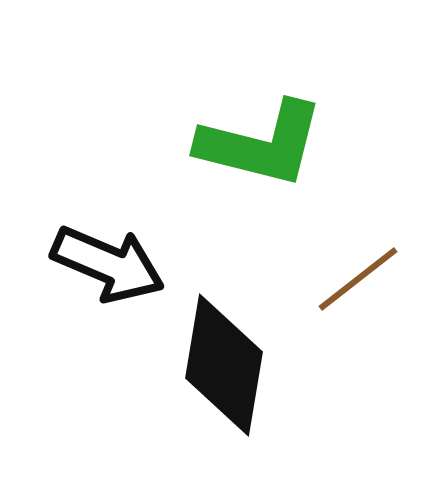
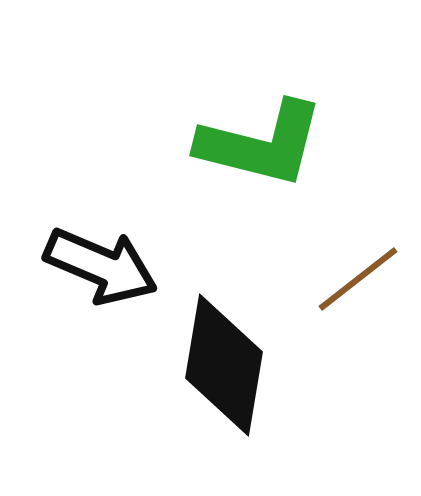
black arrow: moved 7 px left, 2 px down
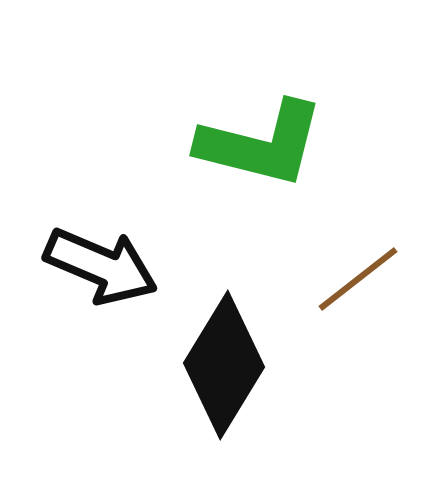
black diamond: rotated 22 degrees clockwise
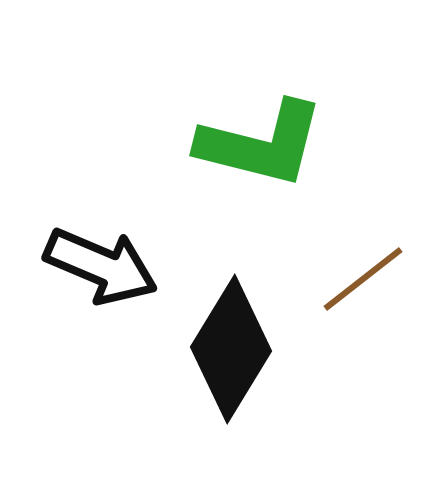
brown line: moved 5 px right
black diamond: moved 7 px right, 16 px up
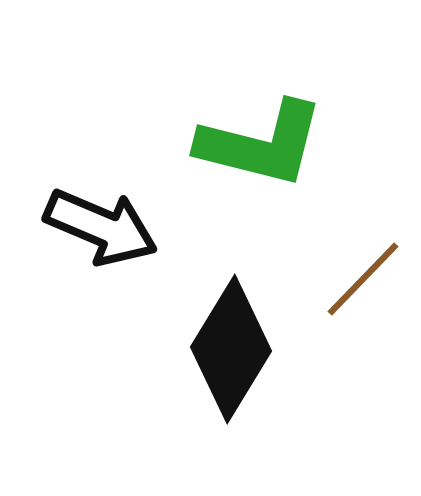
black arrow: moved 39 px up
brown line: rotated 8 degrees counterclockwise
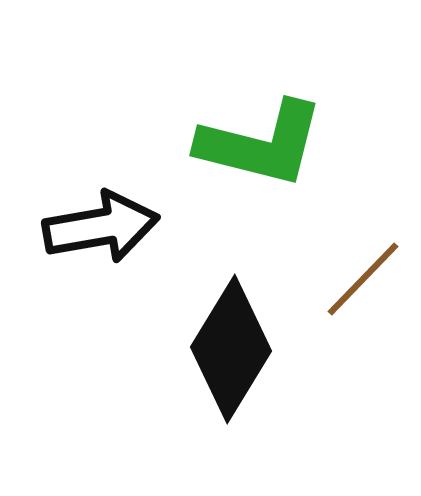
black arrow: rotated 33 degrees counterclockwise
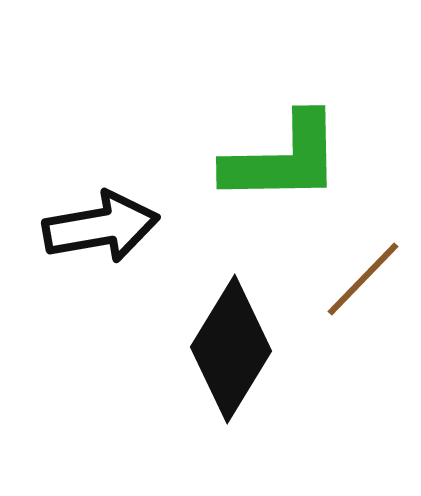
green L-shape: moved 22 px right, 15 px down; rotated 15 degrees counterclockwise
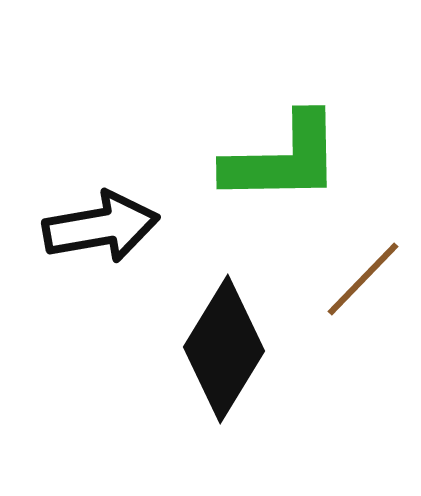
black diamond: moved 7 px left
